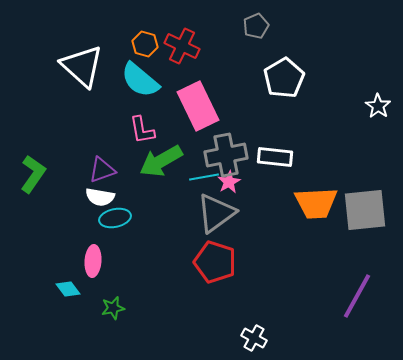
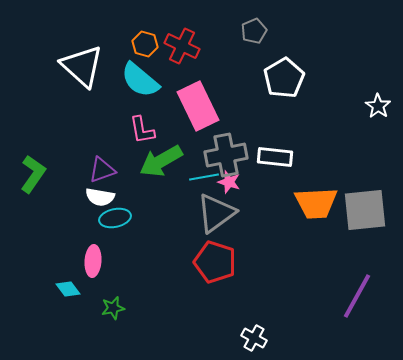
gray pentagon: moved 2 px left, 5 px down
pink star: rotated 25 degrees counterclockwise
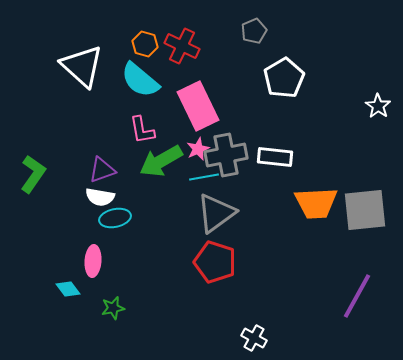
pink star: moved 31 px left, 33 px up; rotated 30 degrees clockwise
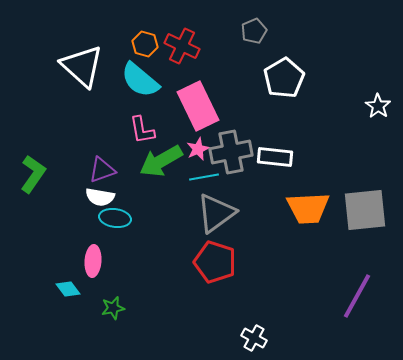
gray cross: moved 5 px right, 3 px up
orange trapezoid: moved 8 px left, 5 px down
cyan ellipse: rotated 20 degrees clockwise
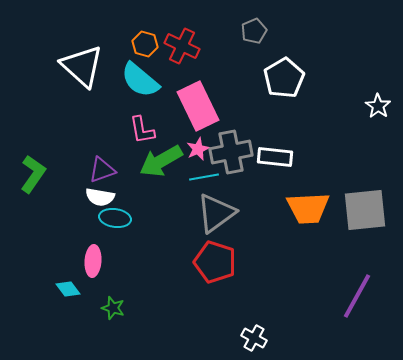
green star: rotated 30 degrees clockwise
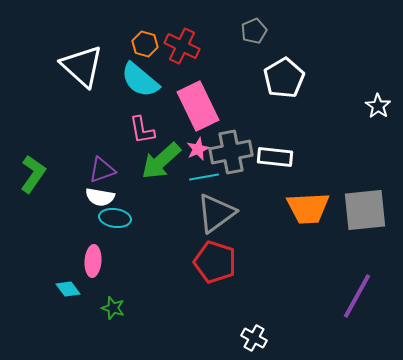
green arrow: rotated 12 degrees counterclockwise
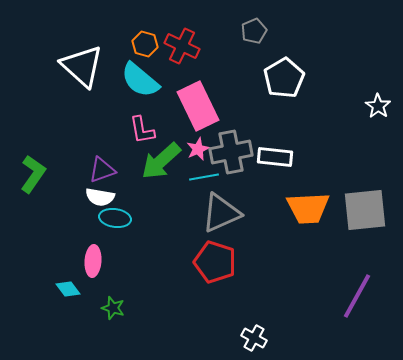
gray triangle: moved 5 px right; rotated 12 degrees clockwise
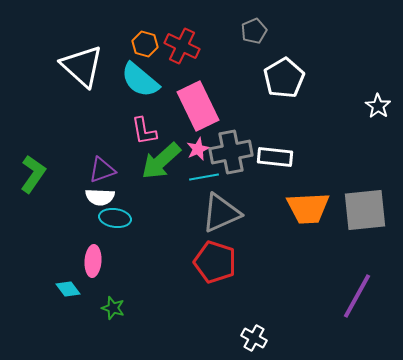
pink L-shape: moved 2 px right, 1 px down
white semicircle: rotated 8 degrees counterclockwise
